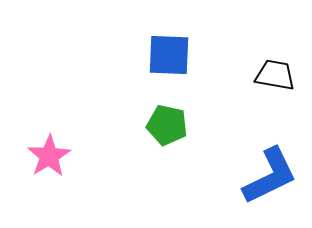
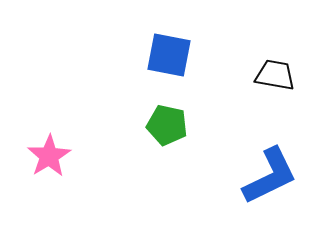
blue square: rotated 9 degrees clockwise
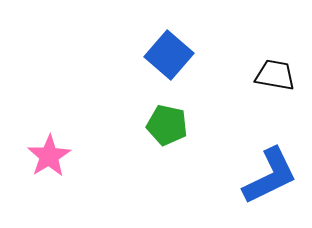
blue square: rotated 30 degrees clockwise
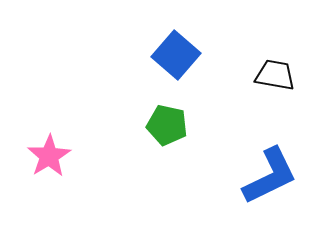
blue square: moved 7 px right
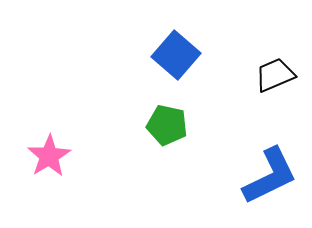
black trapezoid: rotated 33 degrees counterclockwise
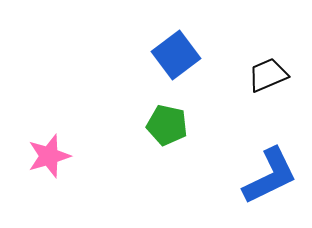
blue square: rotated 12 degrees clockwise
black trapezoid: moved 7 px left
pink star: rotated 15 degrees clockwise
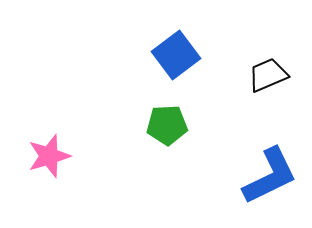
green pentagon: rotated 15 degrees counterclockwise
